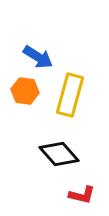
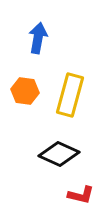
blue arrow: moved 19 px up; rotated 112 degrees counterclockwise
black diamond: rotated 24 degrees counterclockwise
red L-shape: moved 1 px left
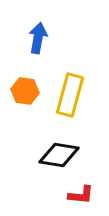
black diamond: moved 1 px down; rotated 15 degrees counterclockwise
red L-shape: rotated 8 degrees counterclockwise
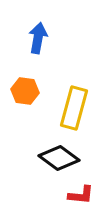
yellow rectangle: moved 4 px right, 13 px down
black diamond: moved 3 px down; rotated 27 degrees clockwise
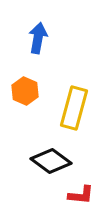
orange hexagon: rotated 16 degrees clockwise
black diamond: moved 8 px left, 3 px down
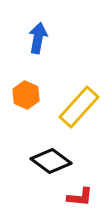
orange hexagon: moved 1 px right, 4 px down
yellow rectangle: moved 5 px right, 1 px up; rotated 27 degrees clockwise
red L-shape: moved 1 px left, 2 px down
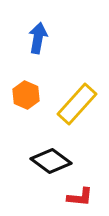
yellow rectangle: moved 2 px left, 3 px up
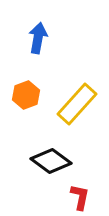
orange hexagon: rotated 16 degrees clockwise
red L-shape: rotated 84 degrees counterclockwise
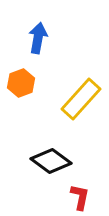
orange hexagon: moved 5 px left, 12 px up
yellow rectangle: moved 4 px right, 5 px up
